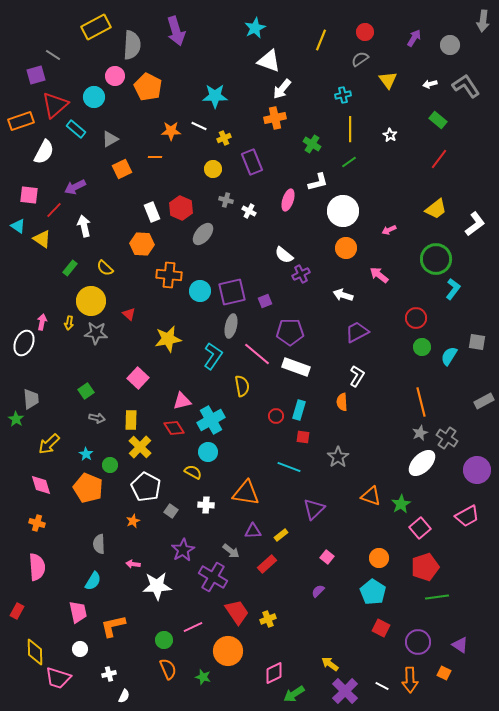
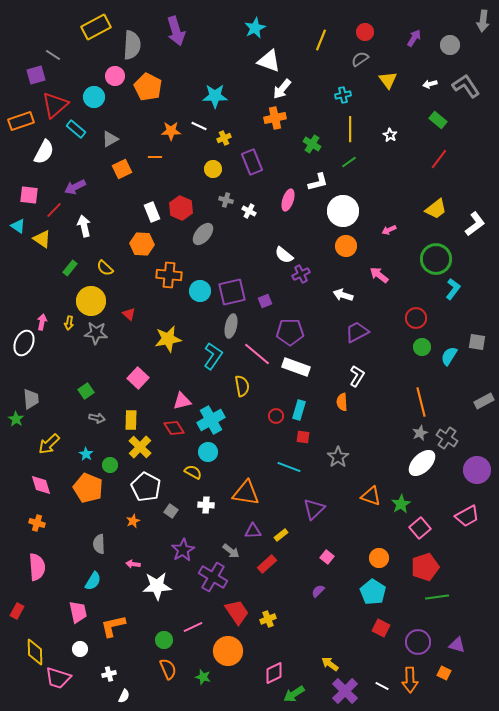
orange circle at (346, 248): moved 2 px up
purple triangle at (460, 645): moved 3 px left; rotated 18 degrees counterclockwise
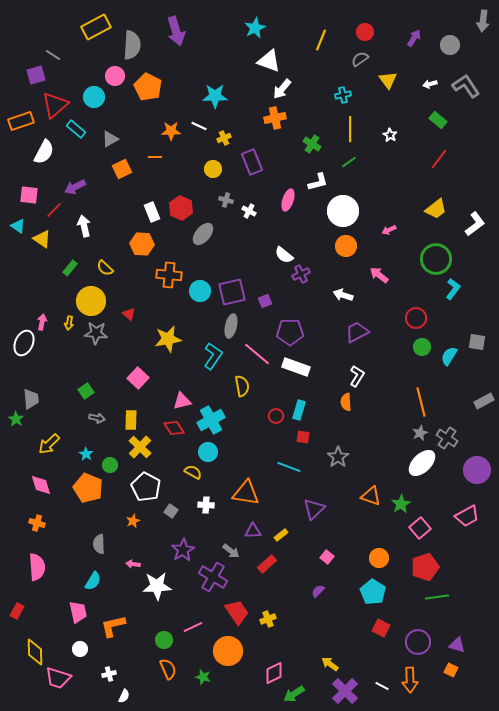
orange semicircle at (342, 402): moved 4 px right
orange square at (444, 673): moved 7 px right, 3 px up
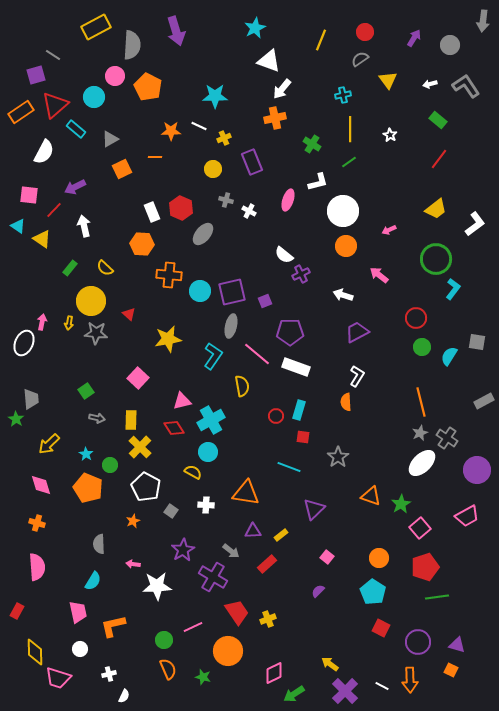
orange rectangle at (21, 121): moved 9 px up; rotated 15 degrees counterclockwise
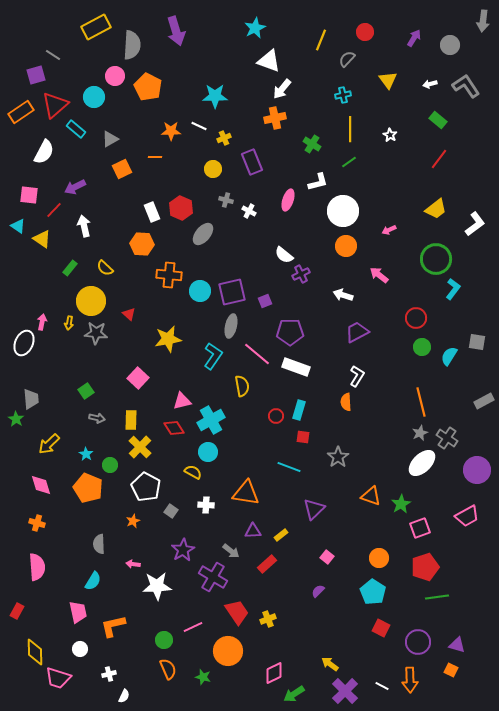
gray semicircle at (360, 59): moved 13 px left; rotated 12 degrees counterclockwise
pink square at (420, 528): rotated 20 degrees clockwise
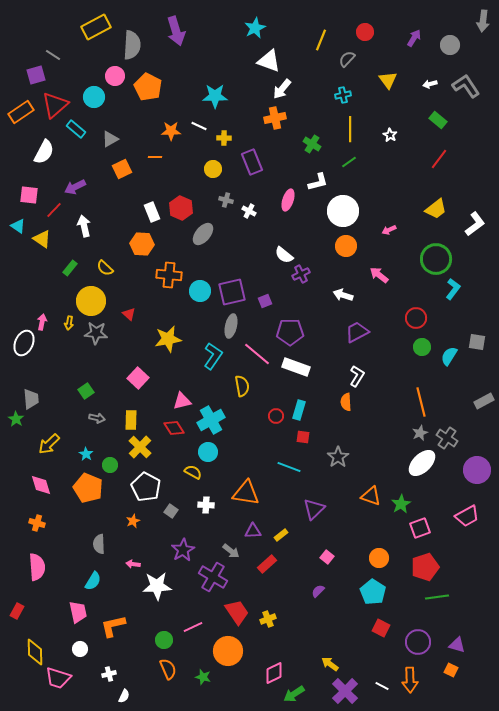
yellow cross at (224, 138): rotated 24 degrees clockwise
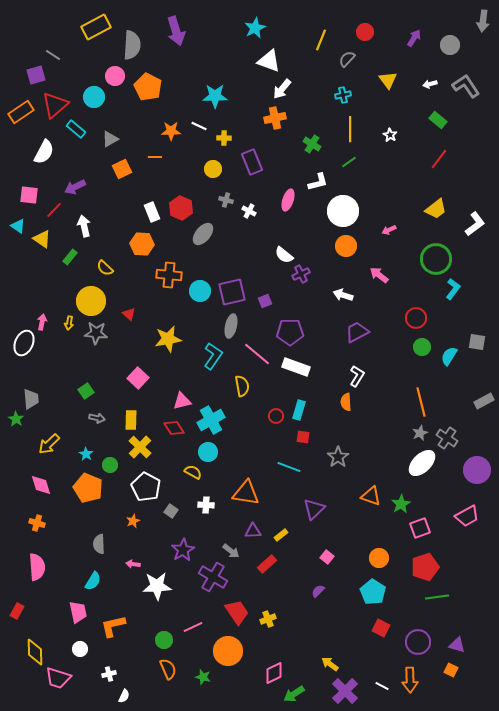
green rectangle at (70, 268): moved 11 px up
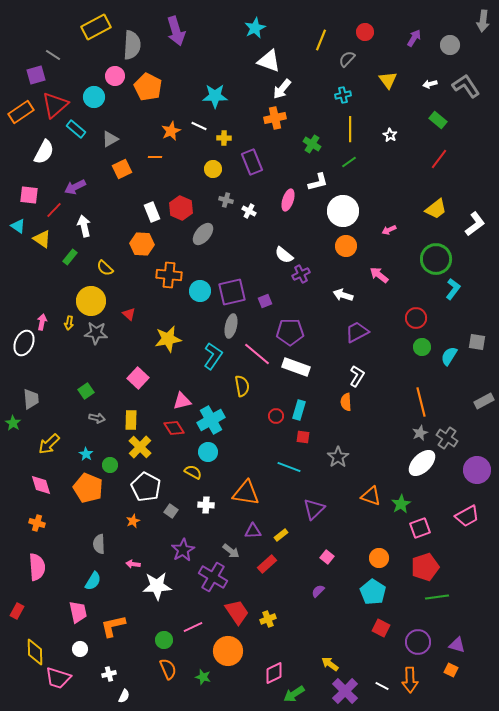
orange star at (171, 131): rotated 24 degrees counterclockwise
green star at (16, 419): moved 3 px left, 4 px down
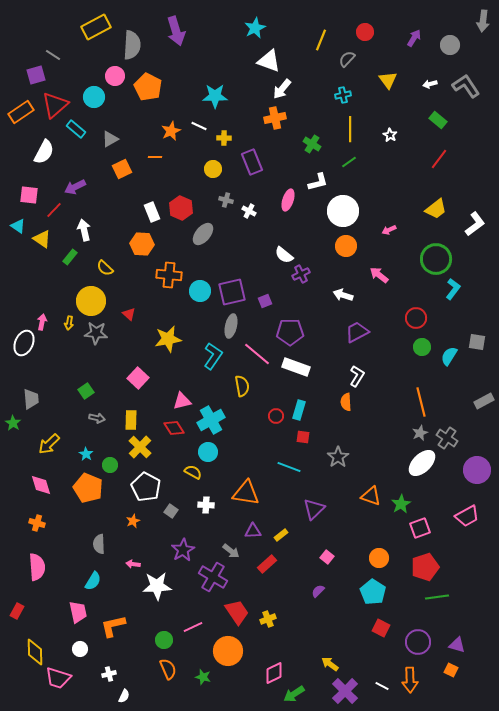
white arrow at (84, 226): moved 4 px down
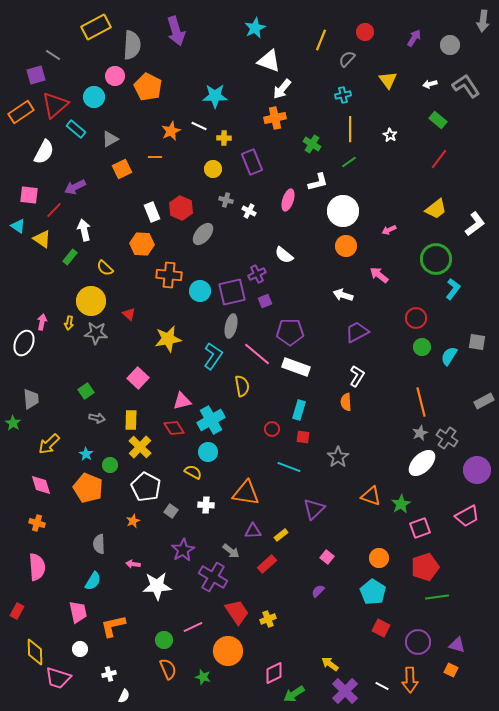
purple cross at (301, 274): moved 44 px left
red circle at (276, 416): moved 4 px left, 13 px down
